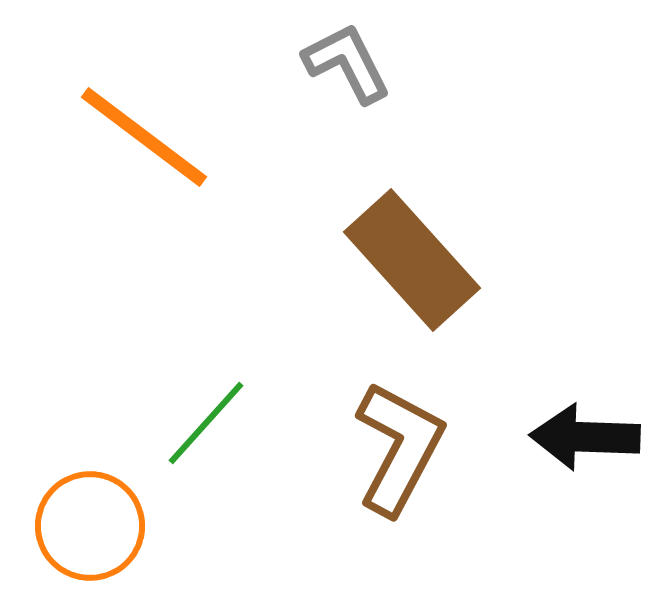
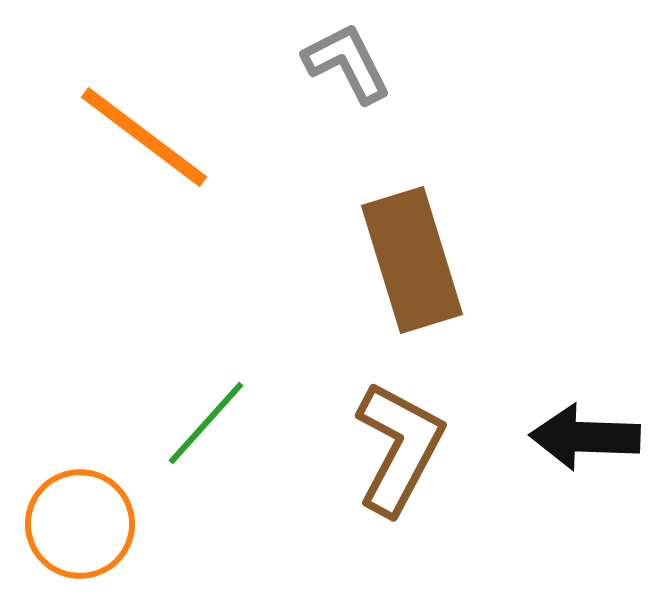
brown rectangle: rotated 25 degrees clockwise
orange circle: moved 10 px left, 2 px up
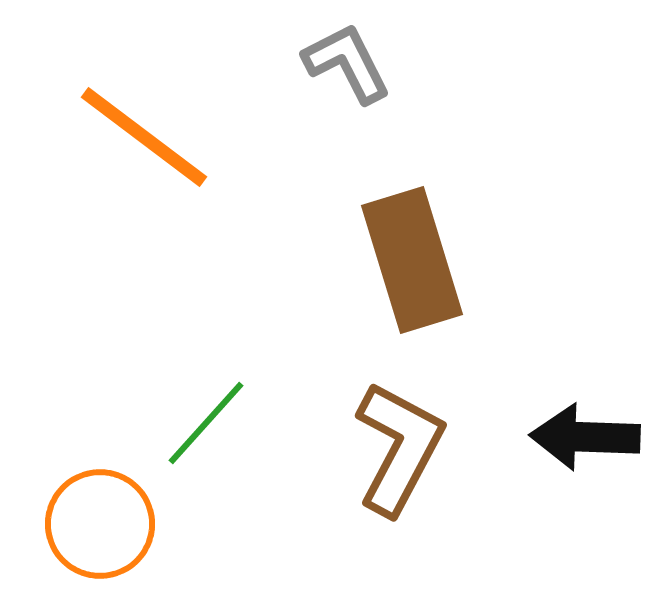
orange circle: moved 20 px right
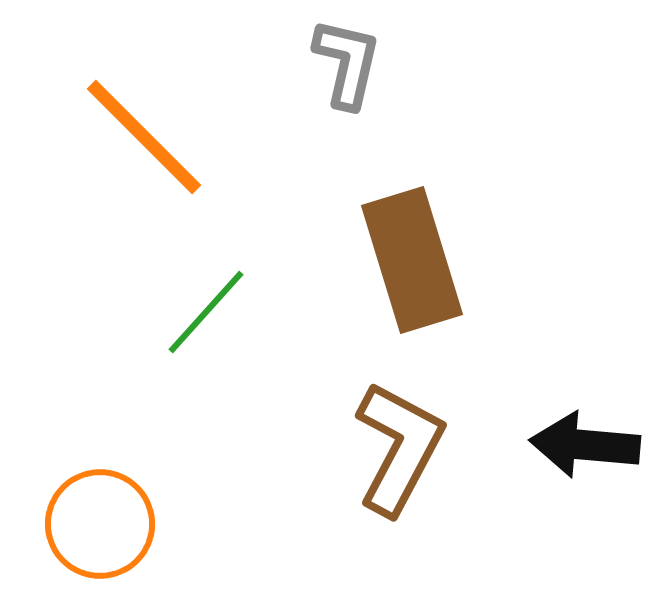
gray L-shape: rotated 40 degrees clockwise
orange line: rotated 8 degrees clockwise
green line: moved 111 px up
black arrow: moved 8 px down; rotated 3 degrees clockwise
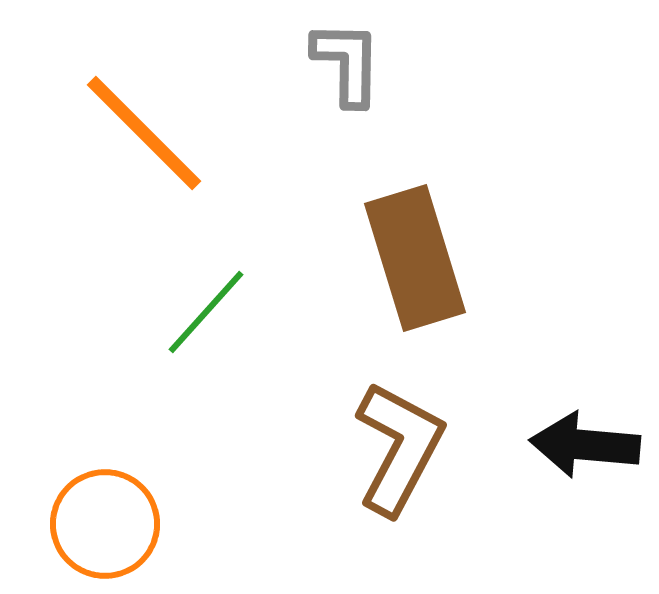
gray L-shape: rotated 12 degrees counterclockwise
orange line: moved 4 px up
brown rectangle: moved 3 px right, 2 px up
orange circle: moved 5 px right
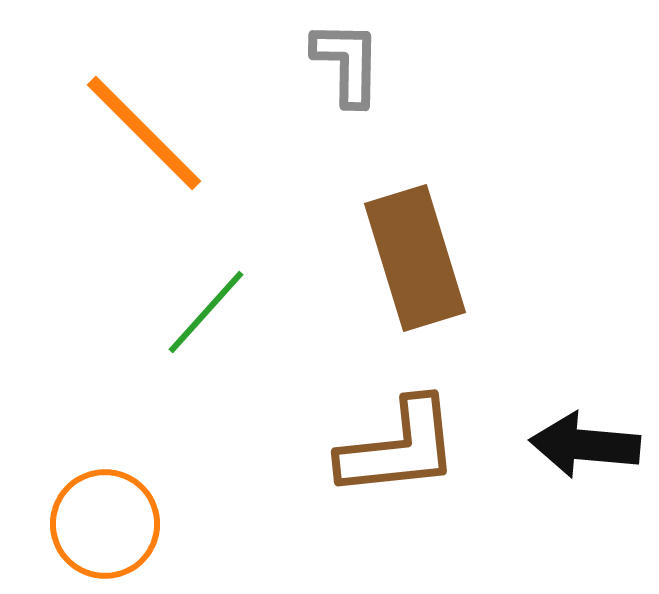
brown L-shape: rotated 56 degrees clockwise
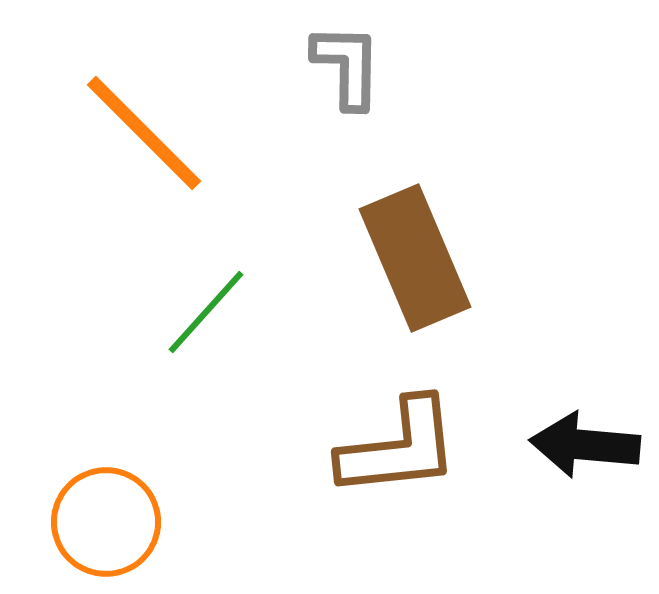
gray L-shape: moved 3 px down
brown rectangle: rotated 6 degrees counterclockwise
orange circle: moved 1 px right, 2 px up
